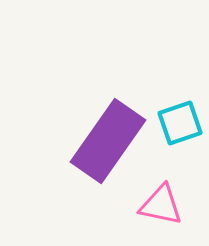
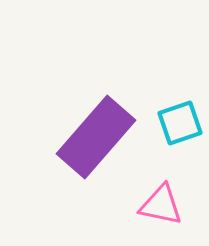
purple rectangle: moved 12 px left, 4 px up; rotated 6 degrees clockwise
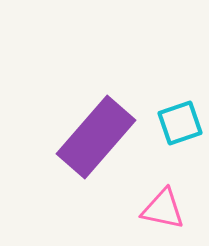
pink triangle: moved 2 px right, 4 px down
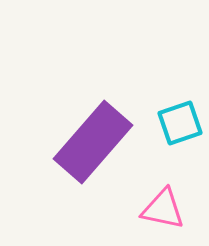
purple rectangle: moved 3 px left, 5 px down
